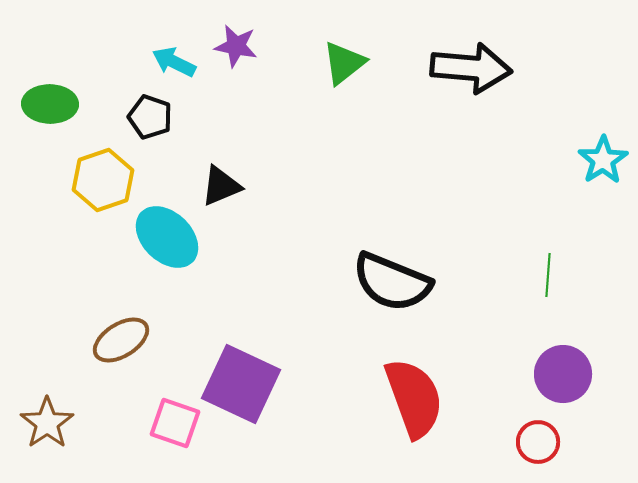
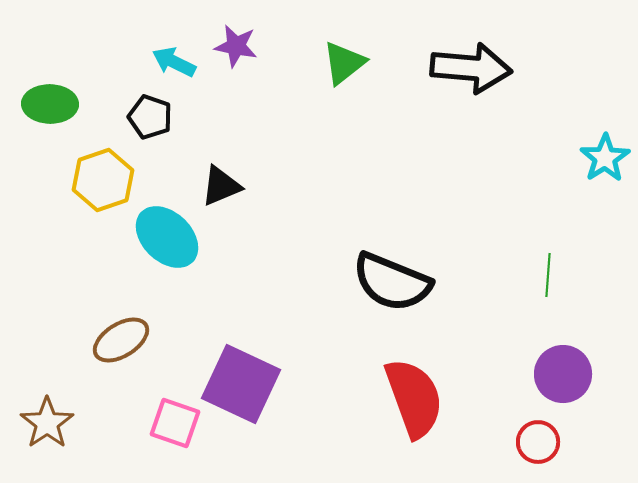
cyan star: moved 2 px right, 2 px up
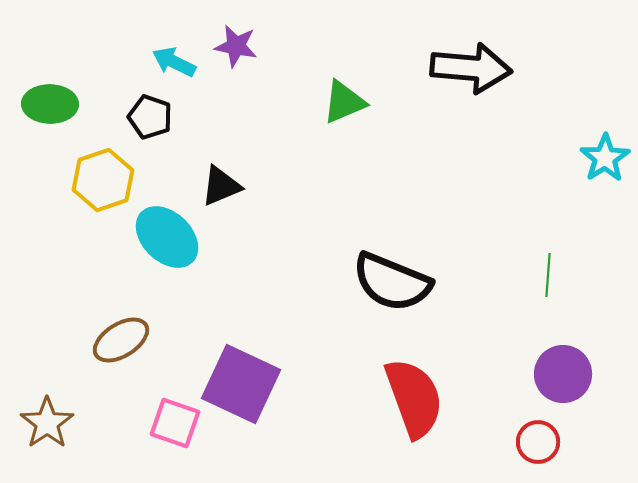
green triangle: moved 39 px down; rotated 15 degrees clockwise
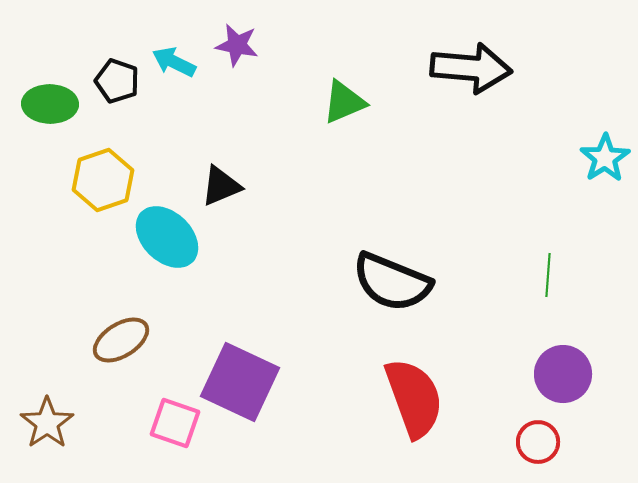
purple star: moved 1 px right, 1 px up
black pentagon: moved 33 px left, 36 px up
purple square: moved 1 px left, 2 px up
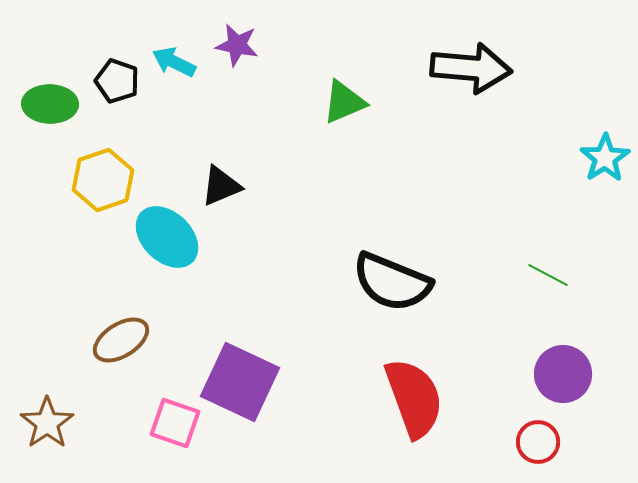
green line: rotated 66 degrees counterclockwise
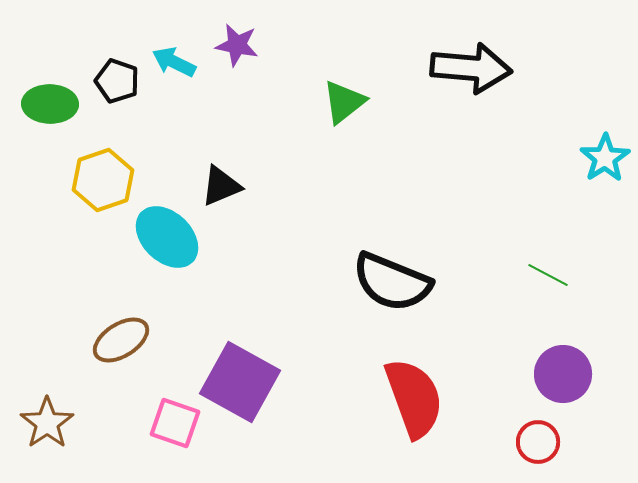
green triangle: rotated 15 degrees counterclockwise
purple square: rotated 4 degrees clockwise
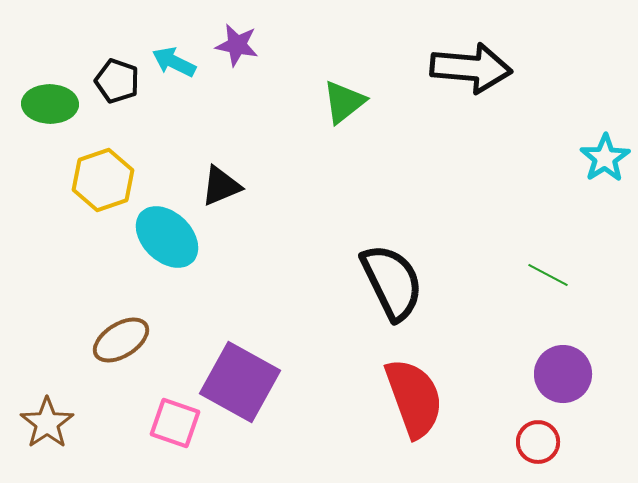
black semicircle: rotated 138 degrees counterclockwise
